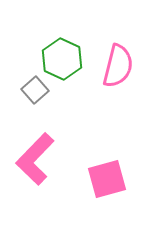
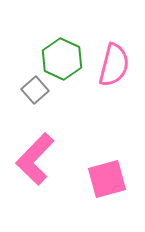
pink semicircle: moved 4 px left, 1 px up
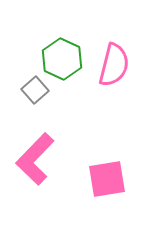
pink square: rotated 6 degrees clockwise
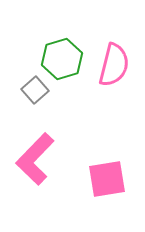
green hexagon: rotated 18 degrees clockwise
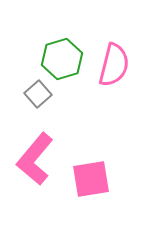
gray square: moved 3 px right, 4 px down
pink L-shape: rotated 4 degrees counterclockwise
pink square: moved 16 px left
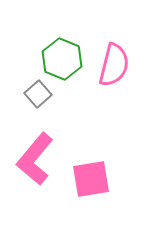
green hexagon: rotated 21 degrees counterclockwise
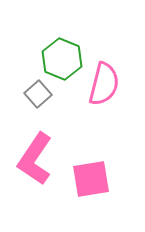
pink semicircle: moved 10 px left, 19 px down
pink L-shape: rotated 6 degrees counterclockwise
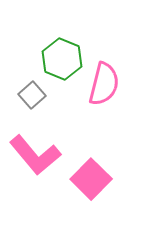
gray square: moved 6 px left, 1 px down
pink L-shape: moved 4 px up; rotated 74 degrees counterclockwise
pink square: rotated 36 degrees counterclockwise
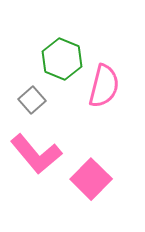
pink semicircle: moved 2 px down
gray square: moved 5 px down
pink L-shape: moved 1 px right, 1 px up
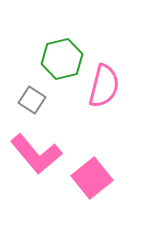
green hexagon: rotated 24 degrees clockwise
gray square: rotated 16 degrees counterclockwise
pink square: moved 1 px right, 1 px up; rotated 6 degrees clockwise
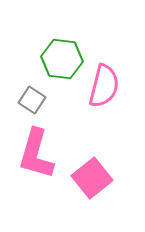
green hexagon: rotated 21 degrees clockwise
pink L-shape: rotated 56 degrees clockwise
